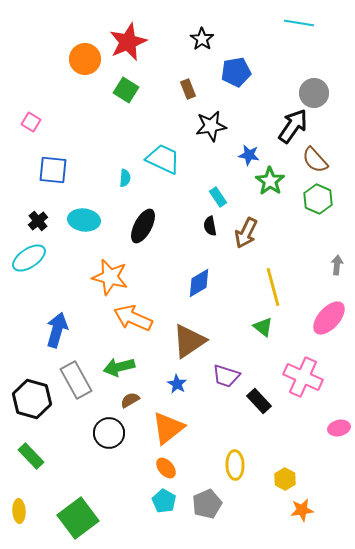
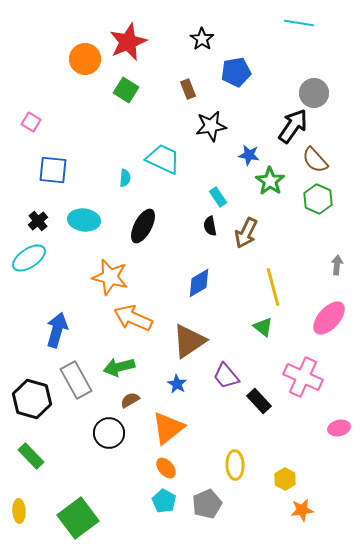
purple trapezoid at (226, 376): rotated 32 degrees clockwise
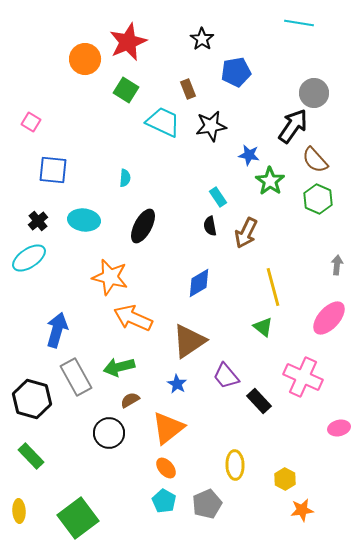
cyan trapezoid at (163, 159): moved 37 px up
gray rectangle at (76, 380): moved 3 px up
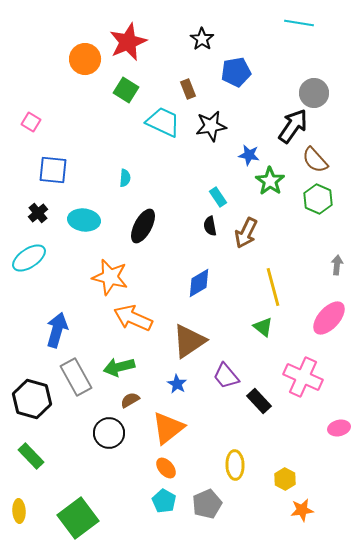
black cross at (38, 221): moved 8 px up
